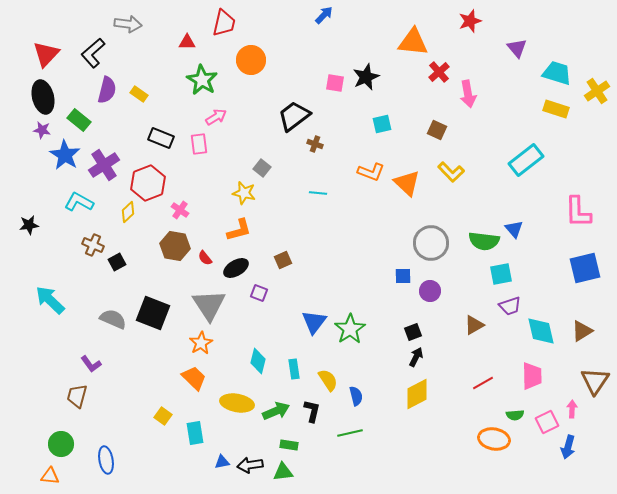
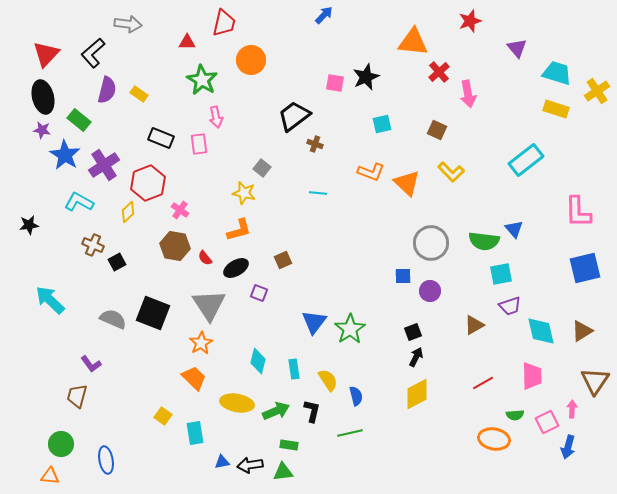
pink arrow at (216, 117): rotated 110 degrees clockwise
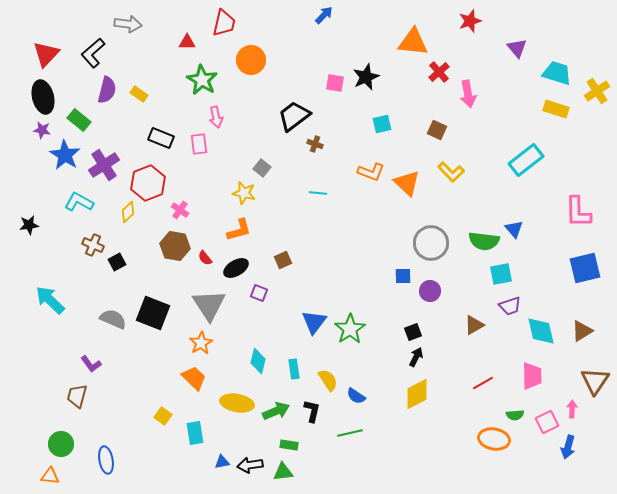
blue semicircle at (356, 396): rotated 138 degrees clockwise
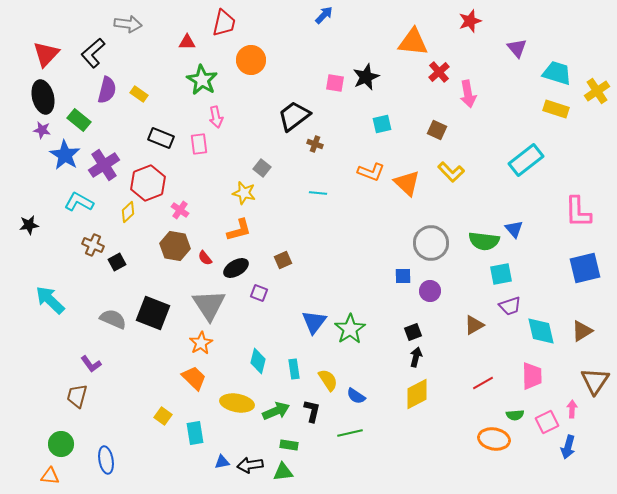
black arrow at (416, 357): rotated 12 degrees counterclockwise
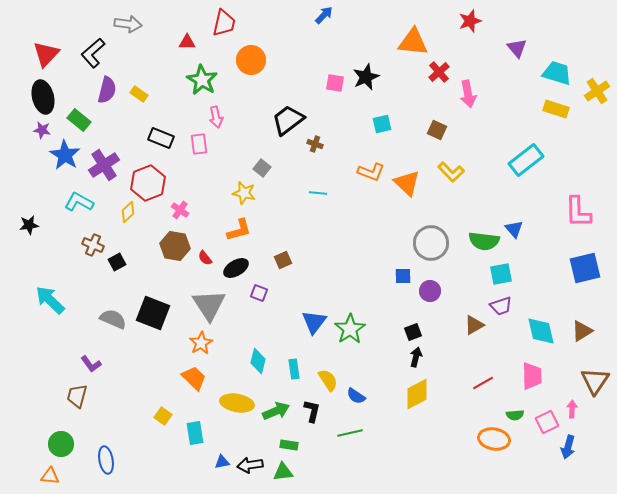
black trapezoid at (294, 116): moved 6 px left, 4 px down
purple trapezoid at (510, 306): moved 9 px left
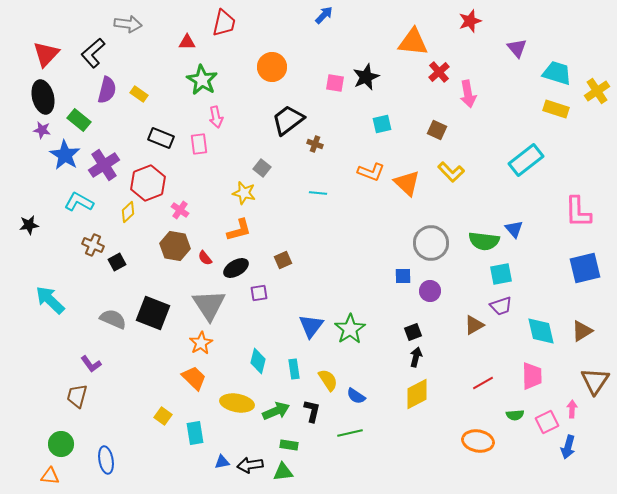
orange circle at (251, 60): moved 21 px right, 7 px down
purple square at (259, 293): rotated 30 degrees counterclockwise
blue triangle at (314, 322): moved 3 px left, 4 px down
orange ellipse at (494, 439): moved 16 px left, 2 px down
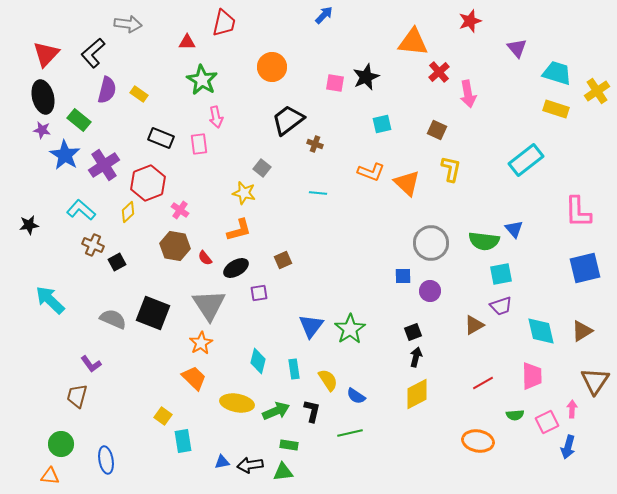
yellow L-shape at (451, 172): moved 3 px up; rotated 124 degrees counterclockwise
cyan L-shape at (79, 202): moved 2 px right, 8 px down; rotated 12 degrees clockwise
cyan rectangle at (195, 433): moved 12 px left, 8 px down
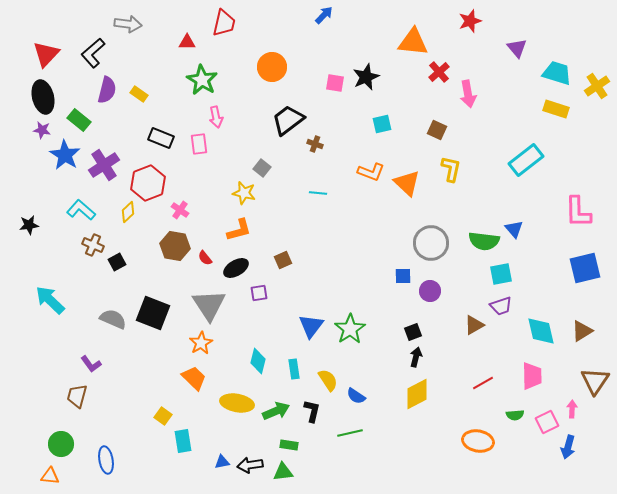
yellow cross at (597, 91): moved 5 px up
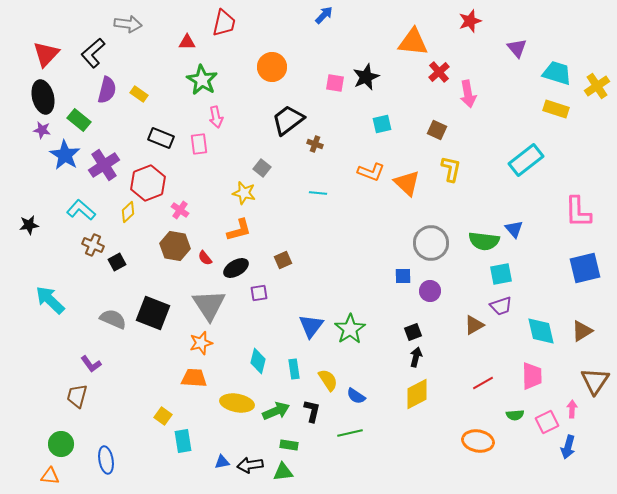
orange star at (201, 343): rotated 15 degrees clockwise
orange trapezoid at (194, 378): rotated 40 degrees counterclockwise
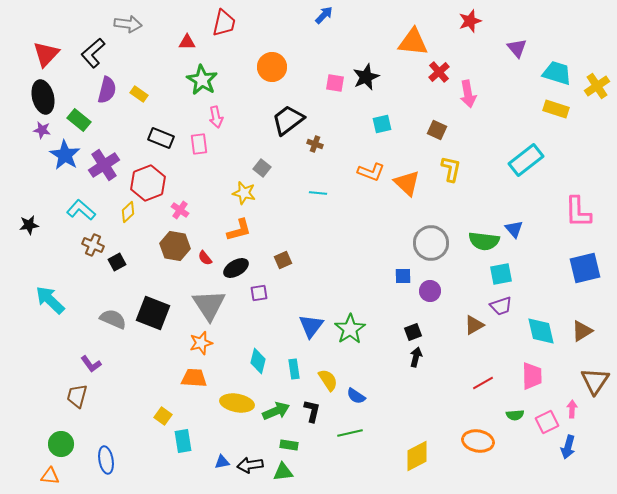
yellow diamond at (417, 394): moved 62 px down
